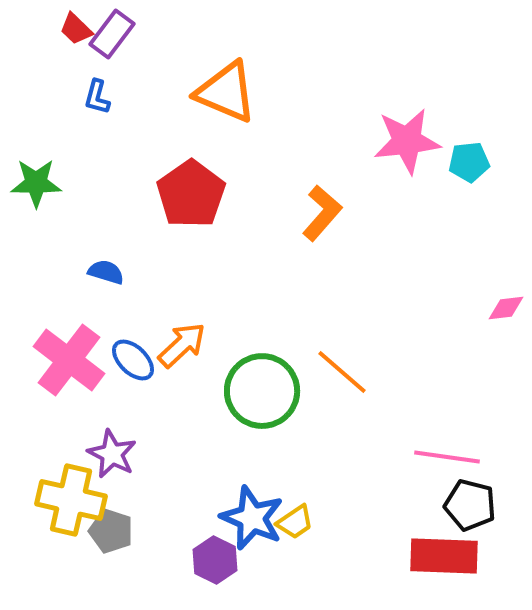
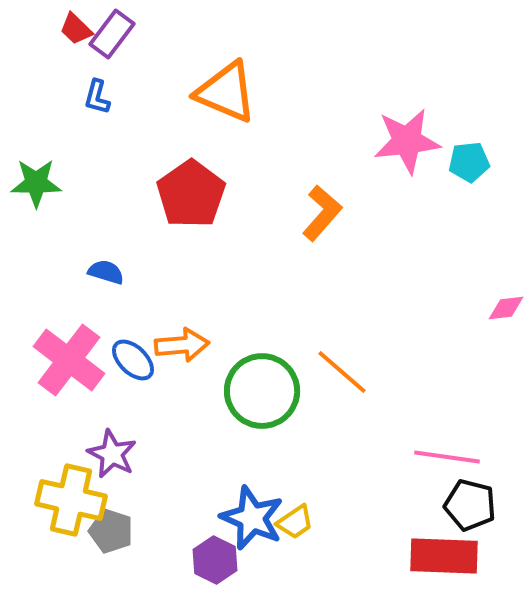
orange arrow: rotated 38 degrees clockwise
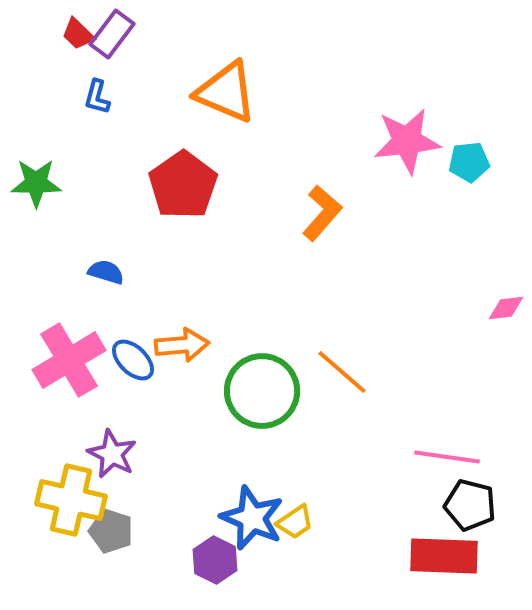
red trapezoid: moved 2 px right, 5 px down
red pentagon: moved 8 px left, 9 px up
pink cross: rotated 22 degrees clockwise
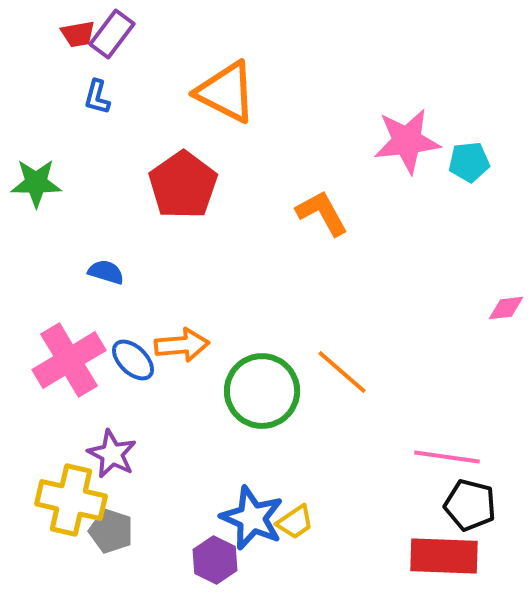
red trapezoid: rotated 54 degrees counterclockwise
orange triangle: rotated 4 degrees clockwise
orange L-shape: rotated 70 degrees counterclockwise
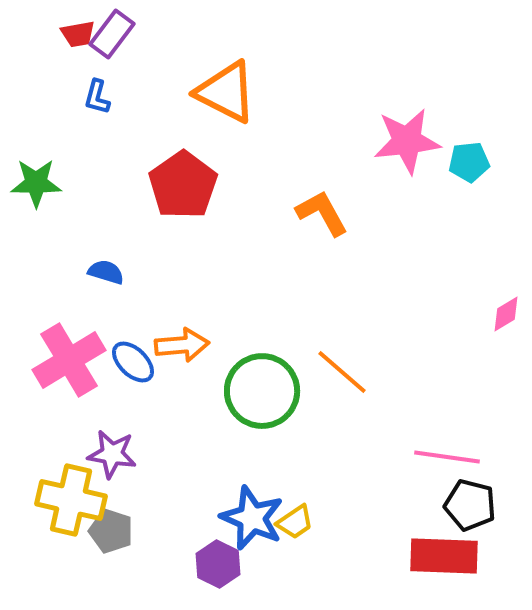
pink diamond: moved 6 px down; rotated 24 degrees counterclockwise
blue ellipse: moved 2 px down
purple star: rotated 18 degrees counterclockwise
purple hexagon: moved 3 px right, 4 px down
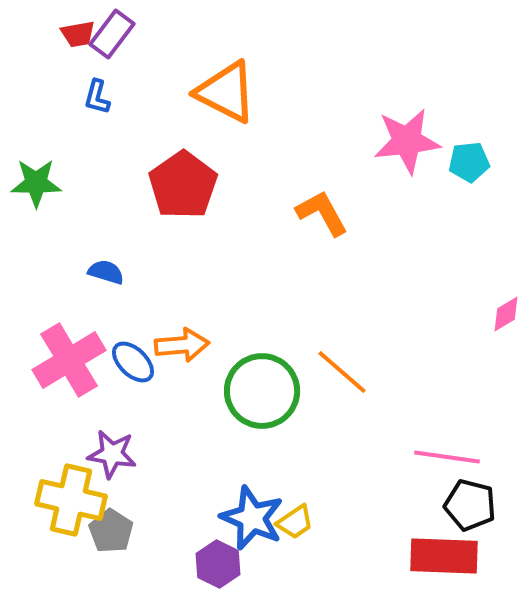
gray pentagon: rotated 15 degrees clockwise
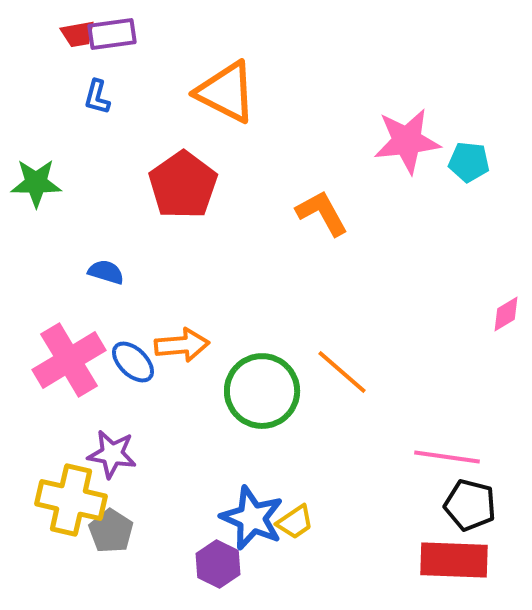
purple rectangle: rotated 45 degrees clockwise
cyan pentagon: rotated 12 degrees clockwise
red rectangle: moved 10 px right, 4 px down
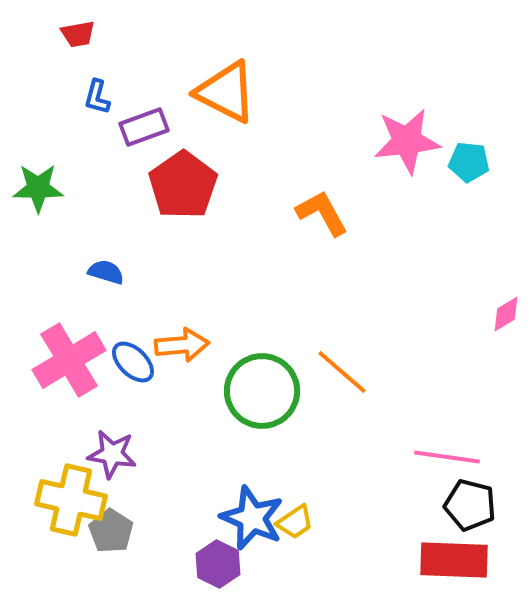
purple rectangle: moved 32 px right, 93 px down; rotated 12 degrees counterclockwise
green star: moved 2 px right, 5 px down
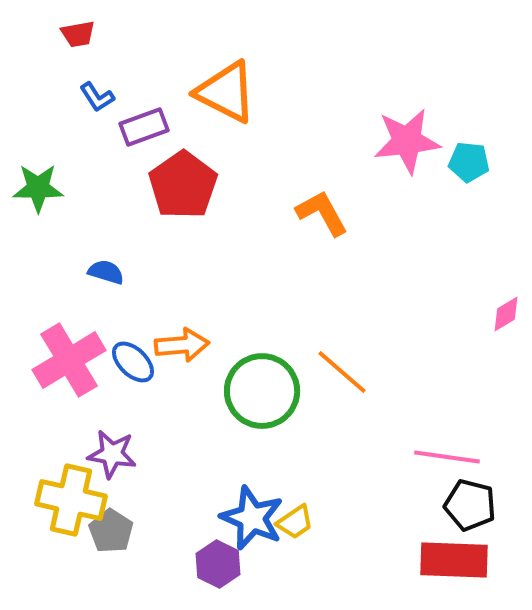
blue L-shape: rotated 48 degrees counterclockwise
